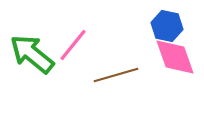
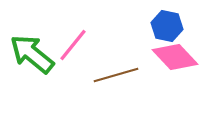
pink diamond: rotated 24 degrees counterclockwise
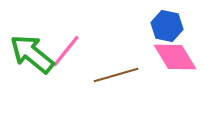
pink line: moved 7 px left, 6 px down
pink diamond: rotated 12 degrees clockwise
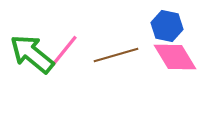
pink line: moved 2 px left
brown line: moved 20 px up
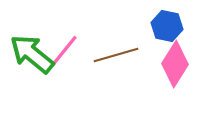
pink diamond: moved 7 px down; rotated 63 degrees clockwise
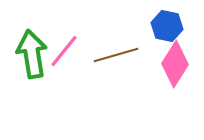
green arrow: rotated 42 degrees clockwise
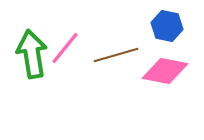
pink line: moved 1 px right, 3 px up
pink diamond: moved 10 px left, 7 px down; rotated 69 degrees clockwise
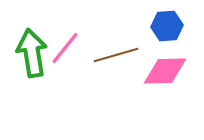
blue hexagon: rotated 16 degrees counterclockwise
green arrow: moved 1 px up
pink diamond: rotated 12 degrees counterclockwise
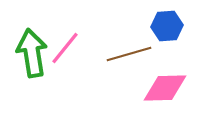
brown line: moved 13 px right, 1 px up
pink diamond: moved 17 px down
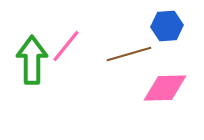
pink line: moved 1 px right, 2 px up
green arrow: moved 7 px down; rotated 9 degrees clockwise
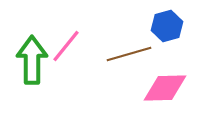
blue hexagon: rotated 12 degrees counterclockwise
